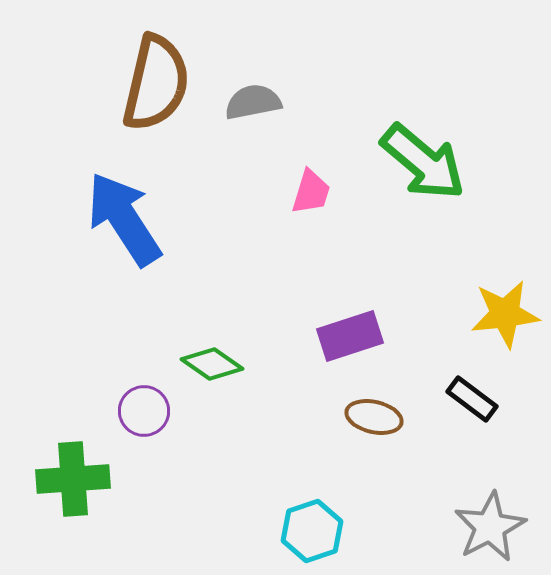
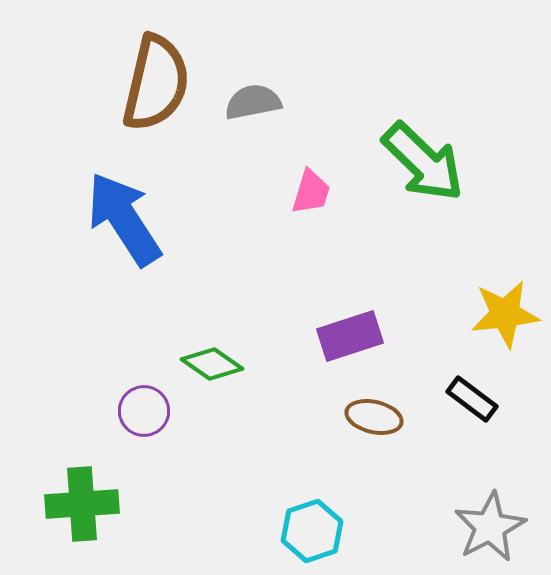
green arrow: rotated 4 degrees clockwise
green cross: moved 9 px right, 25 px down
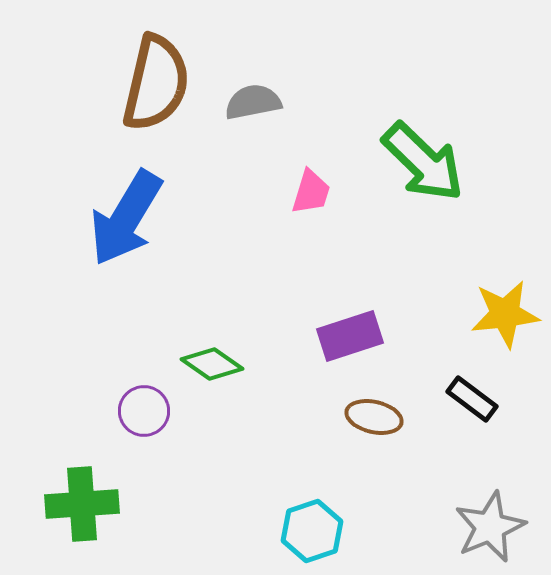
blue arrow: moved 2 px right, 1 px up; rotated 116 degrees counterclockwise
gray star: rotated 4 degrees clockwise
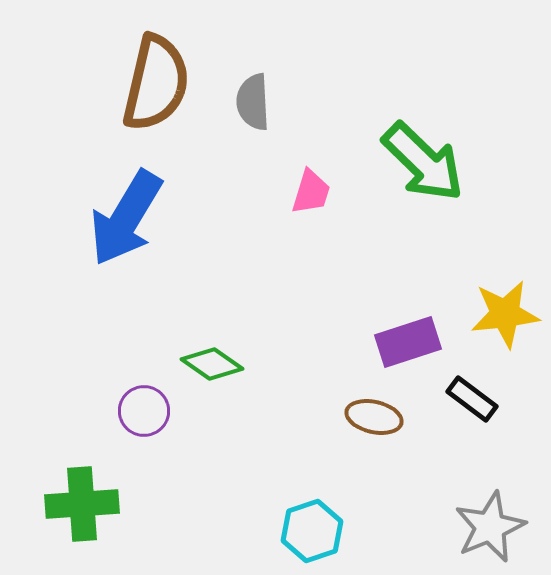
gray semicircle: rotated 82 degrees counterclockwise
purple rectangle: moved 58 px right, 6 px down
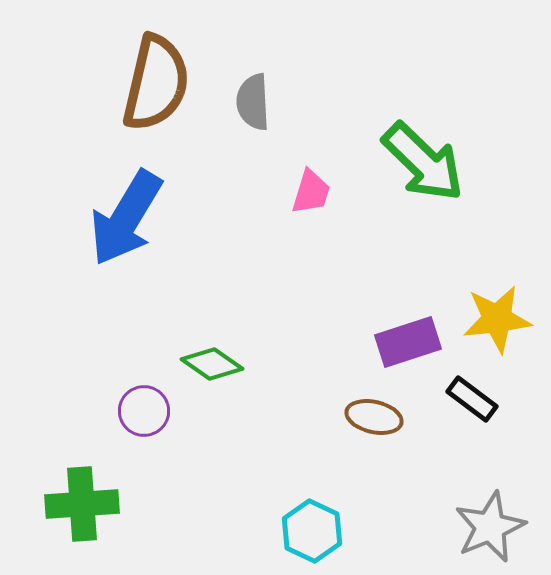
yellow star: moved 8 px left, 5 px down
cyan hexagon: rotated 16 degrees counterclockwise
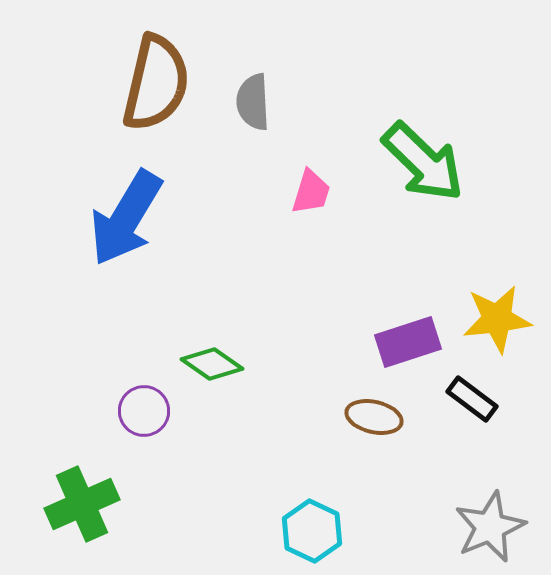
green cross: rotated 20 degrees counterclockwise
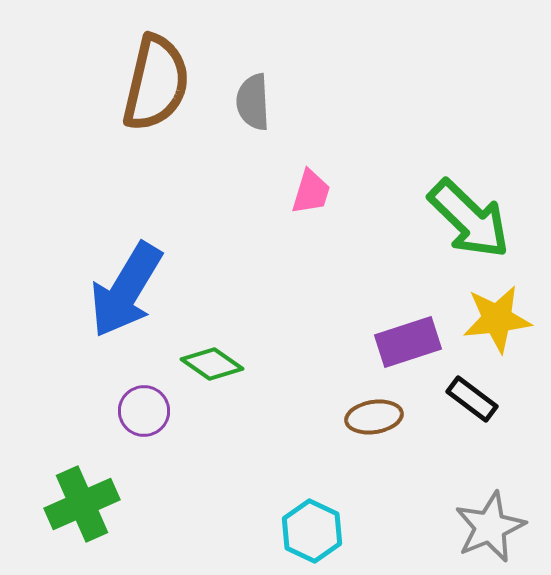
green arrow: moved 46 px right, 57 px down
blue arrow: moved 72 px down
brown ellipse: rotated 22 degrees counterclockwise
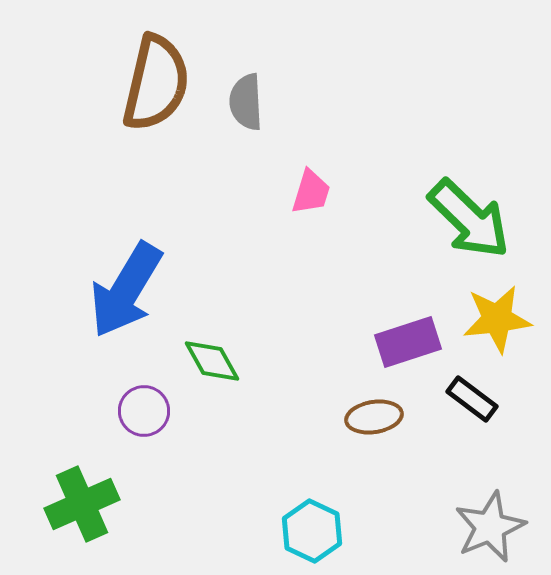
gray semicircle: moved 7 px left
green diamond: moved 3 px up; rotated 26 degrees clockwise
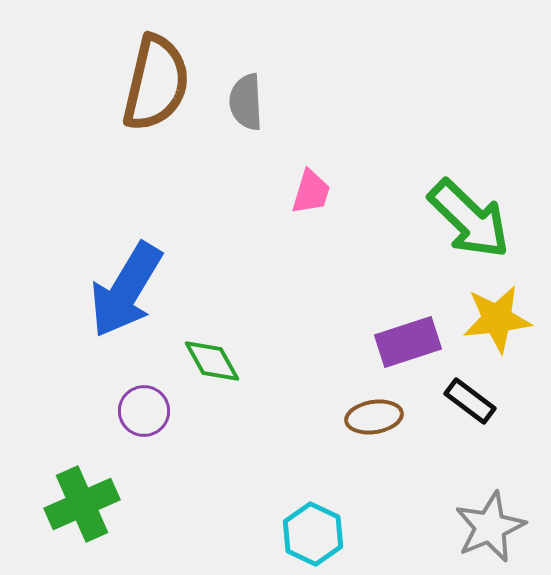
black rectangle: moved 2 px left, 2 px down
cyan hexagon: moved 1 px right, 3 px down
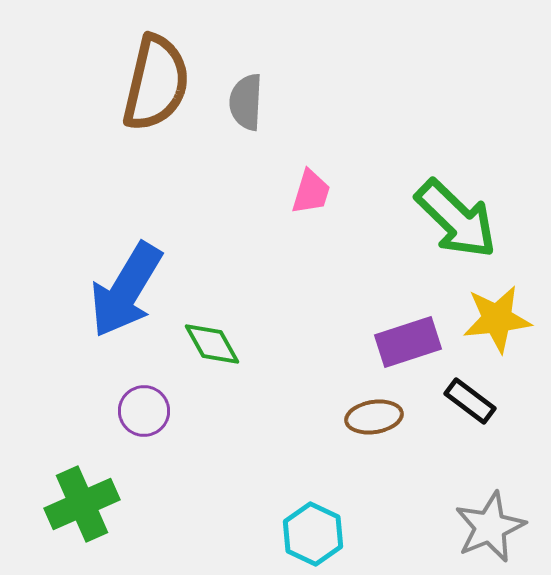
gray semicircle: rotated 6 degrees clockwise
green arrow: moved 13 px left
green diamond: moved 17 px up
